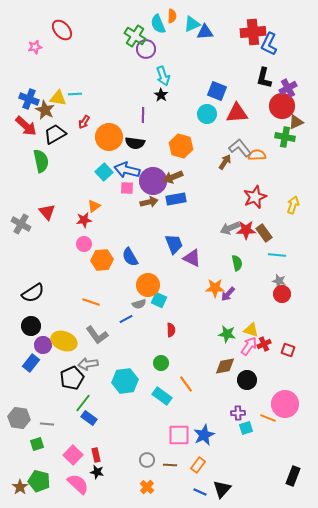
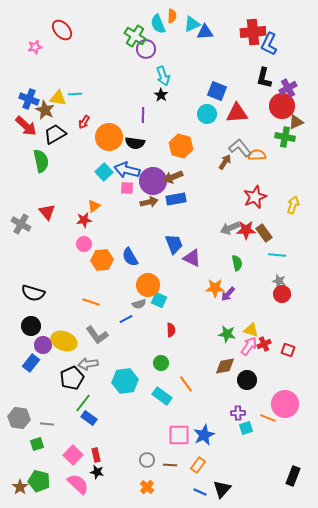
black semicircle at (33, 293): rotated 50 degrees clockwise
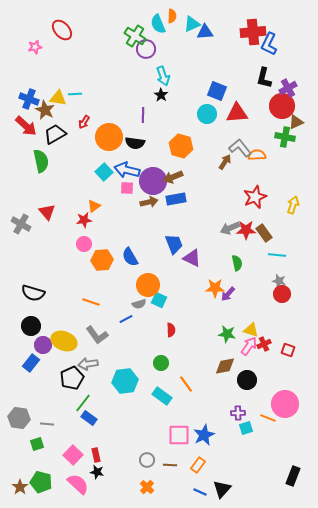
green pentagon at (39, 481): moved 2 px right, 1 px down
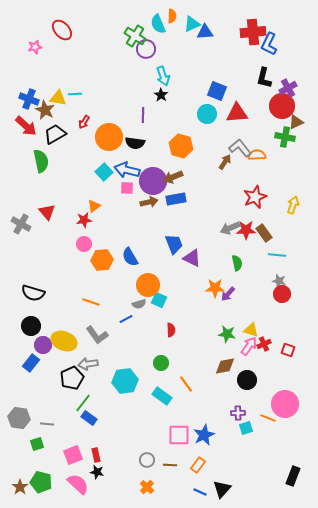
pink square at (73, 455): rotated 24 degrees clockwise
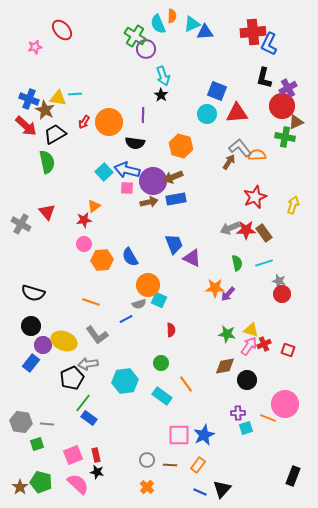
orange circle at (109, 137): moved 15 px up
green semicircle at (41, 161): moved 6 px right, 1 px down
brown arrow at (225, 162): moved 4 px right
cyan line at (277, 255): moved 13 px left, 8 px down; rotated 24 degrees counterclockwise
gray hexagon at (19, 418): moved 2 px right, 4 px down
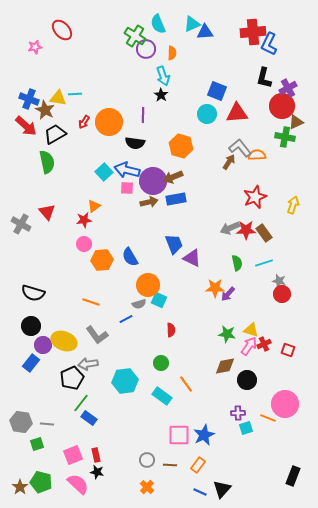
orange semicircle at (172, 16): moved 37 px down
green line at (83, 403): moved 2 px left
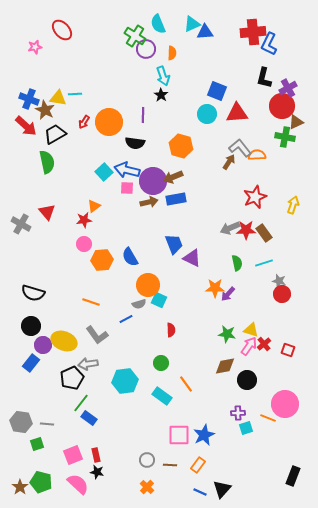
red cross at (264, 344): rotated 16 degrees counterclockwise
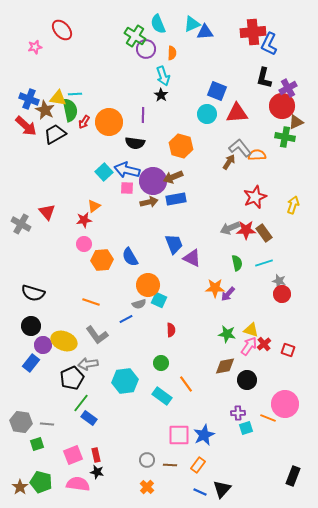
green semicircle at (47, 162): moved 23 px right, 52 px up
pink semicircle at (78, 484): rotated 35 degrees counterclockwise
